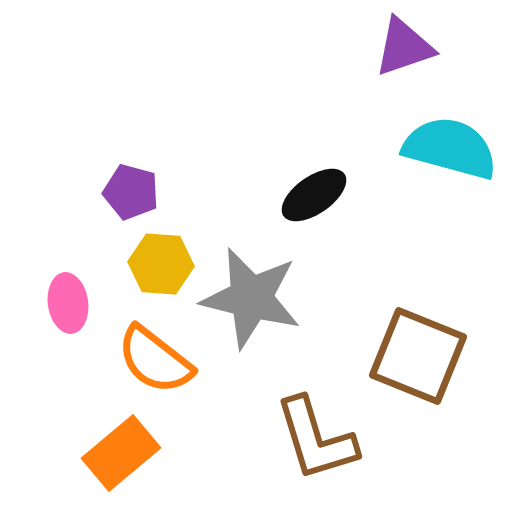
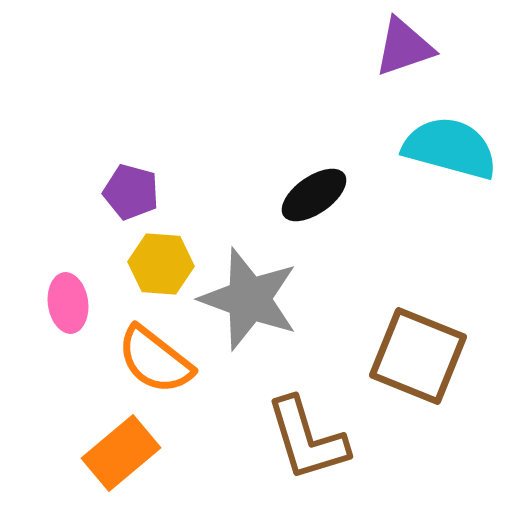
gray star: moved 2 px left, 1 px down; rotated 6 degrees clockwise
brown L-shape: moved 9 px left
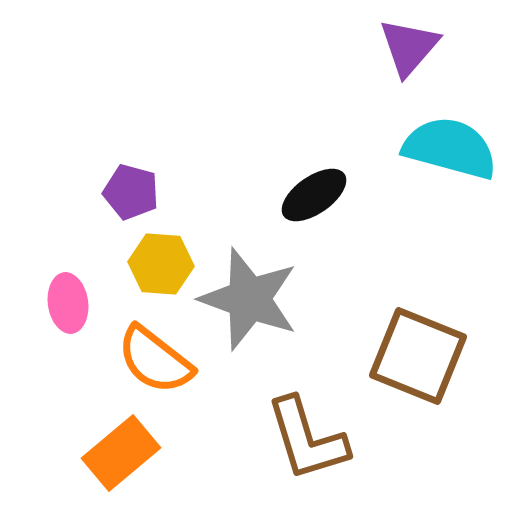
purple triangle: moved 5 px right; rotated 30 degrees counterclockwise
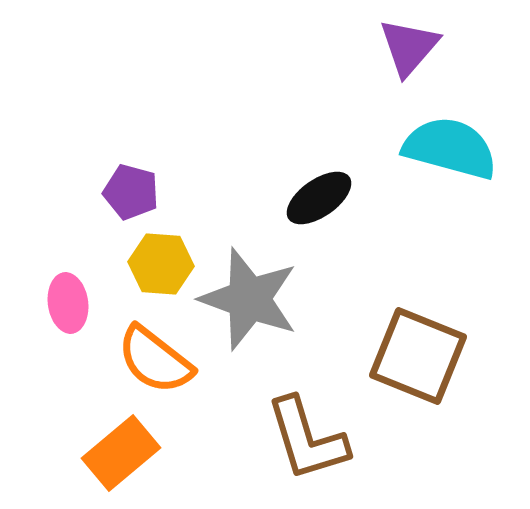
black ellipse: moved 5 px right, 3 px down
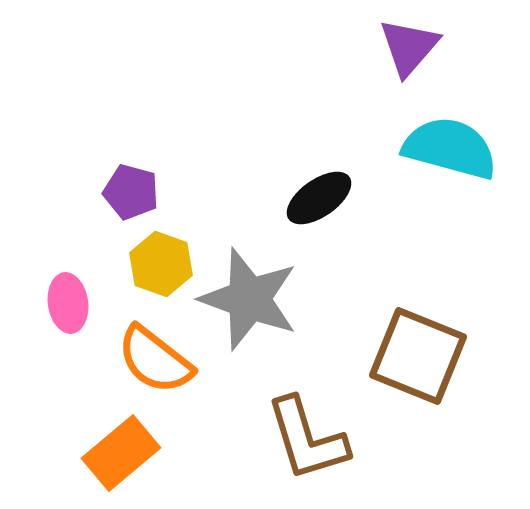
yellow hexagon: rotated 16 degrees clockwise
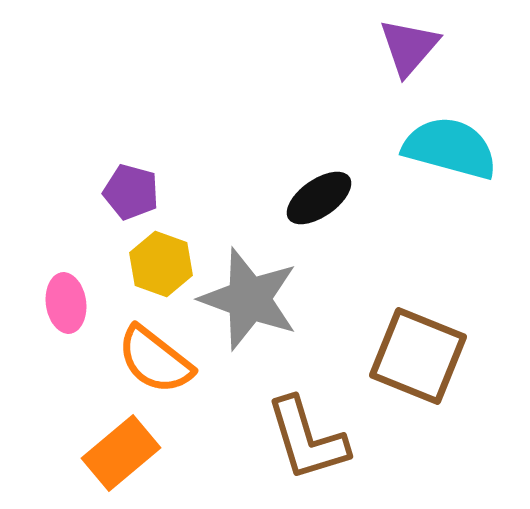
pink ellipse: moved 2 px left
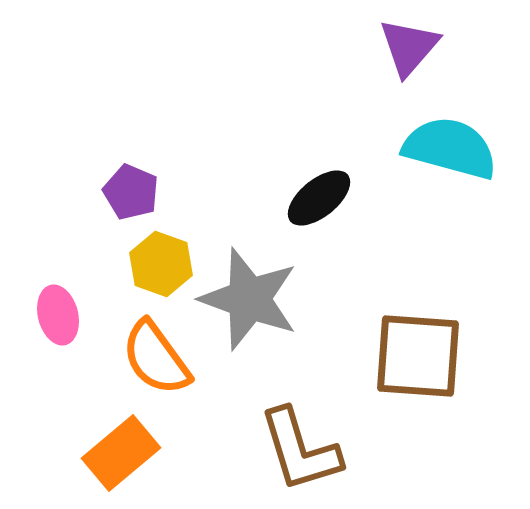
purple pentagon: rotated 8 degrees clockwise
black ellipse: rotated 4 degrees counterclockwise
pink ellipse: moved 8 px left, 12 px down; rotated 6 degrees counterclockwise
brown square: rotated 18 degrees counterclockwise
orange semicircle: moved 1 px right, 2 px up; rotated 16 degrees clockwise
brown L-shape: moved 7 px left, 11 px down
